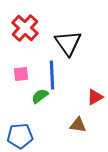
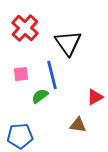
blue line: rotated 12 degrees counterclockwise
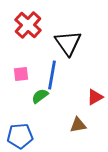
red cross: moved 3 px right, 3 px up
blue line: rotated 24 degrees clockwise
brown triangle: rotated 18 degrees counterclockwise
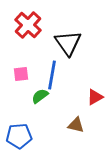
brown triangle: moved 2 px left; rotated 24 degrees clockwise
blue pentagon: moved 1 px left
